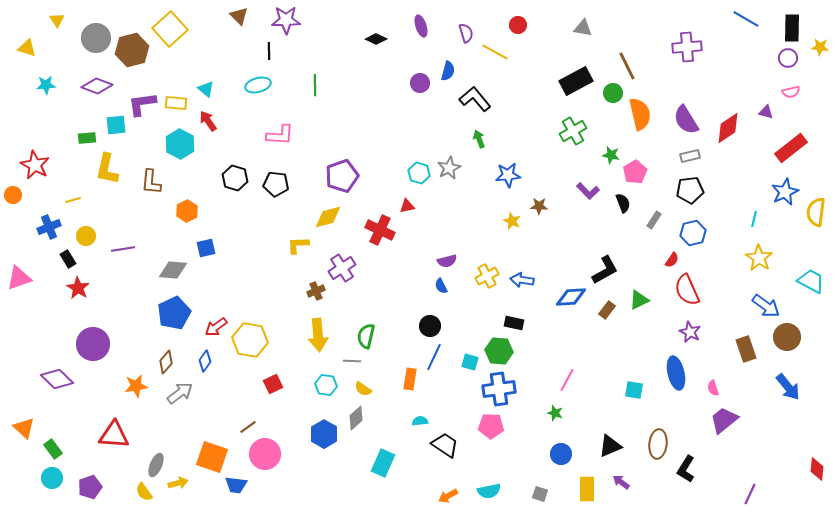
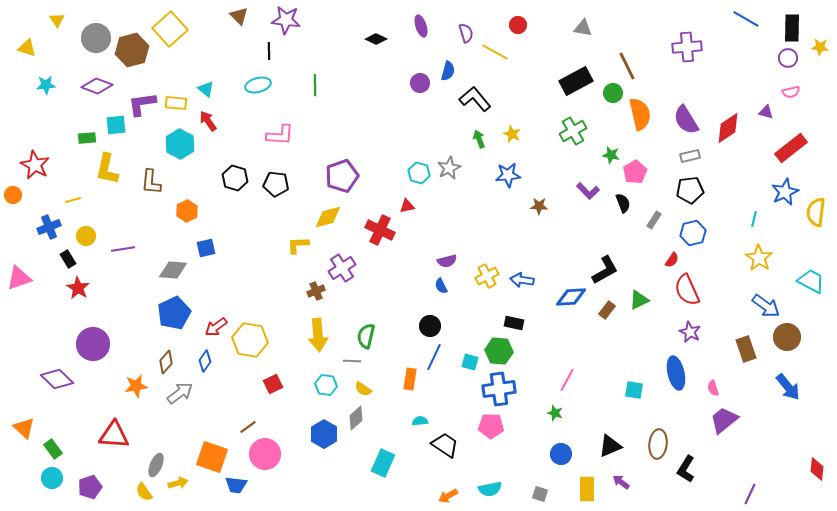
purple star at (286, 20): rotated 8 degrees clockwise
yellow star at (512, 221): moved 87 px up
cyan semicircle at (489, 491): moved 1 px right, 2 px up
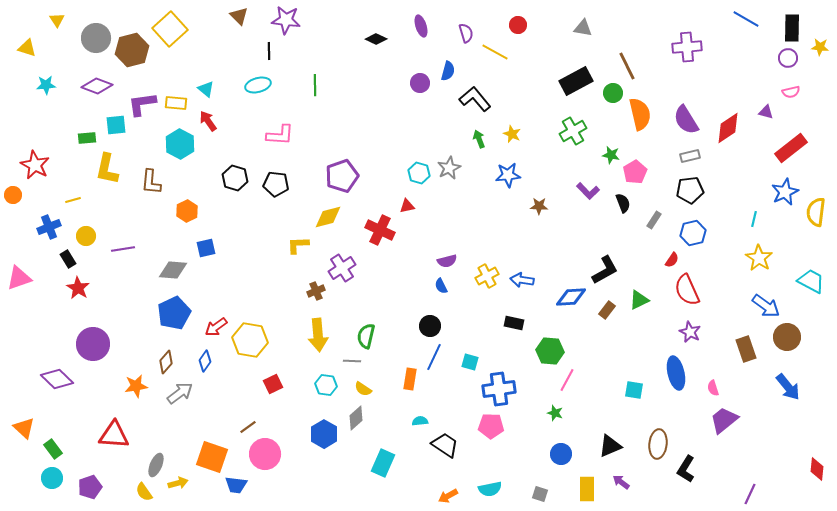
green hexagon at (499, 351): moved 51 px right
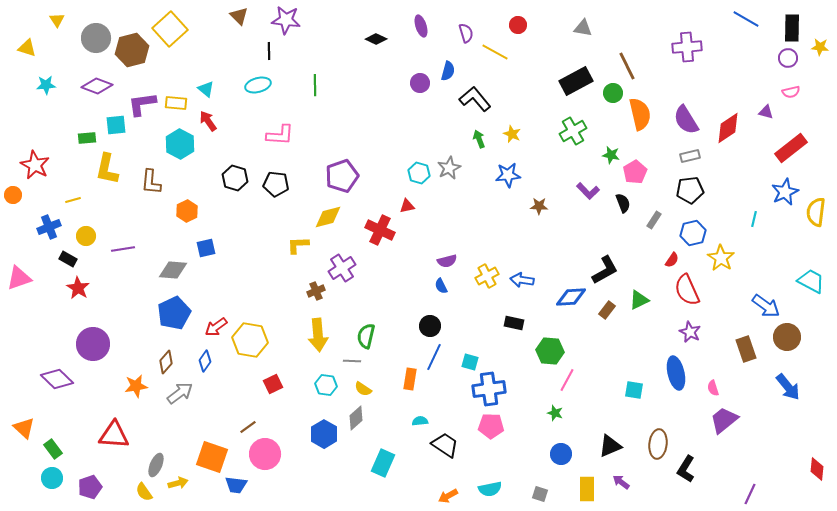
yellow star at (759, 258): moved 38 px left
black rectangle at (68, 259): rotated 30 degrees counterclockwise
blue cross at (499, 389): moved 10 px left
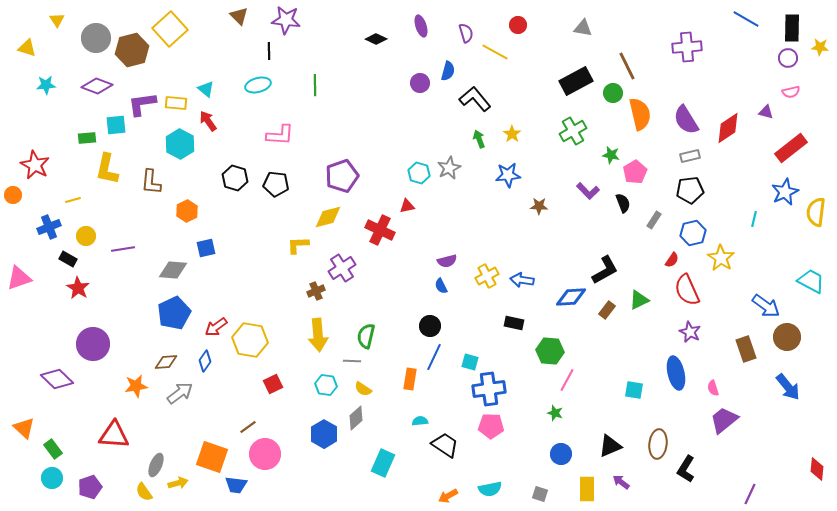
yellow star at (512, 134): rotated 12 degrees clockwise
brown diamond at (166, 362): rotated 45 degrees clockwise
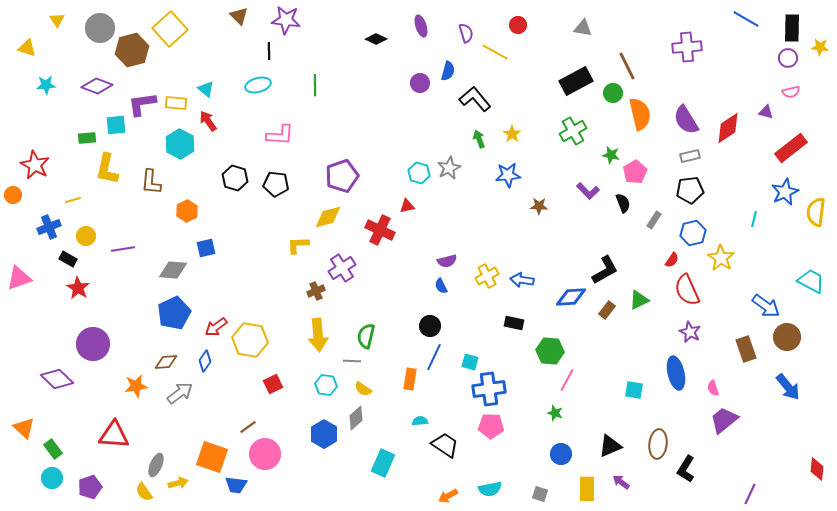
gray circle at (96, 38): moved 4 px right, 10 px up
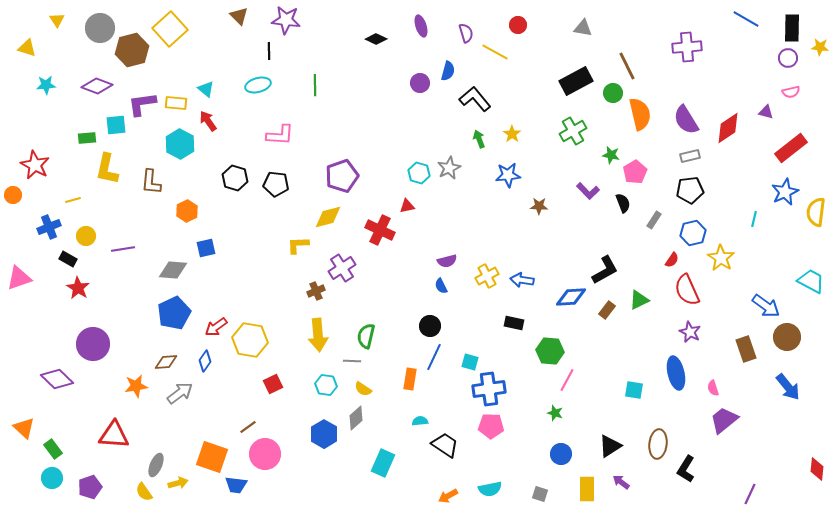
black triangle at (610, 446): rotated 10 degrees counterclockwise
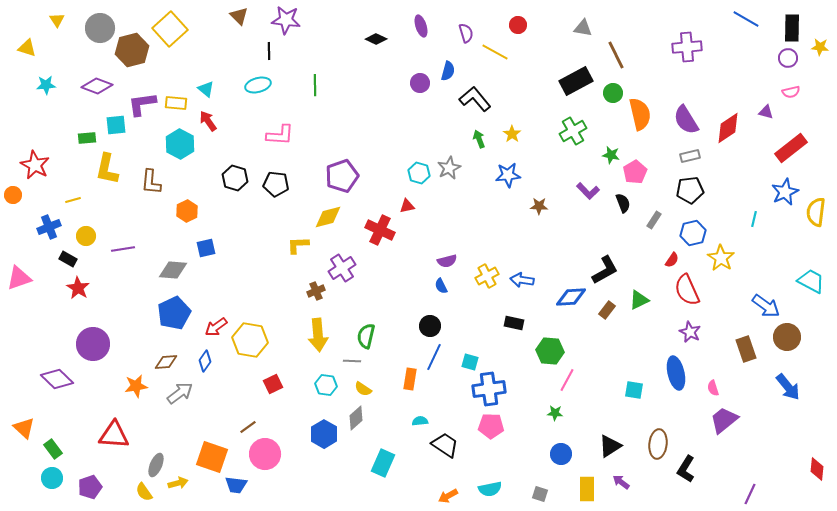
brown line at (627, 66): moved 11 px left, 11 px up
green star at (555, 413): rotated 14 degrees counterclockwise
